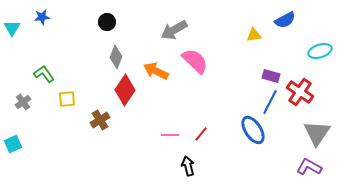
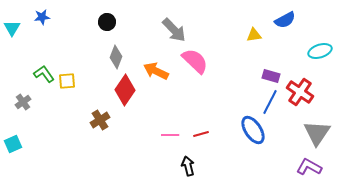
gray arrow: rotated 104 degrees counterclockwise
yellow square: moved 18 px up
red line: rotated 35 degrees clockwise
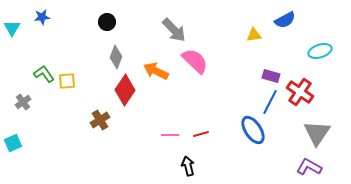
cyan square: moved 1 px up
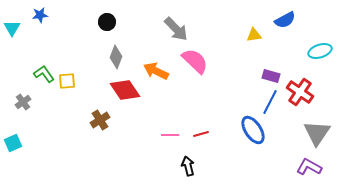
blue star: moved 2 px left, 2 px up
gray arrow: moved 2 px right, 1 px up
red diamond: rotated 68 degrees counterclockwise
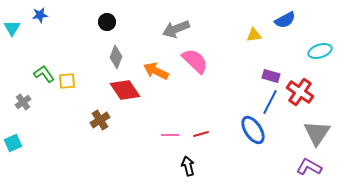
gray arrow: rotated 112 degrees clockwise
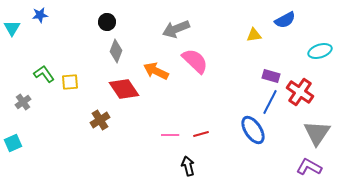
gray diamond: moved 6 px up
yellow square: moved 3 px right, 1 px down
red diamond: moved 1 px left, 1 px up
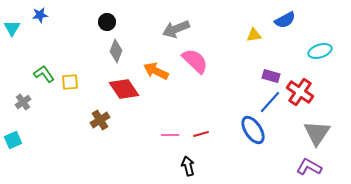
blue line: rotated 15 degrees clockwise
cyan square: moved 3 px up
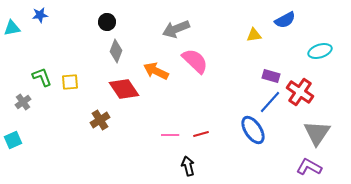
cyan triangle: rotated 48 degrees clockwise
green L-shape: moved 2 px left, 3 px down; rotated 15 degrees clockwise
